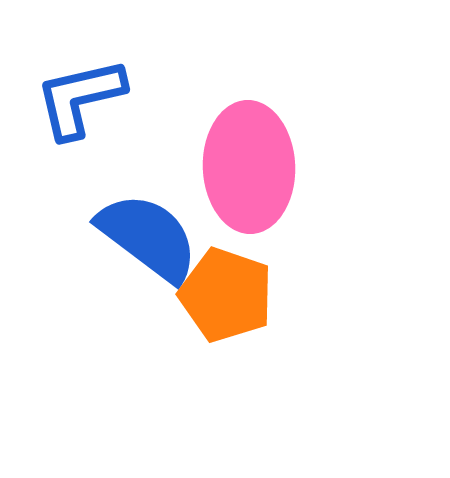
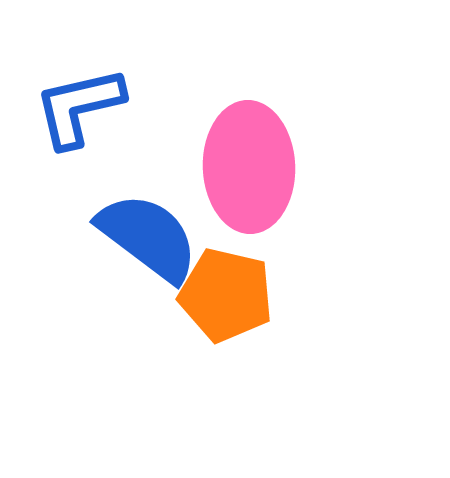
blue L-shape: moved 1 px left, 9 px down
orange pentagon: rotated 6 degrees counterclockwise
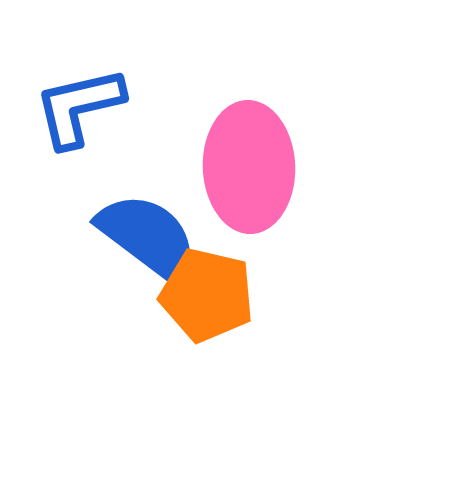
orange pentagon: moved 19 px left
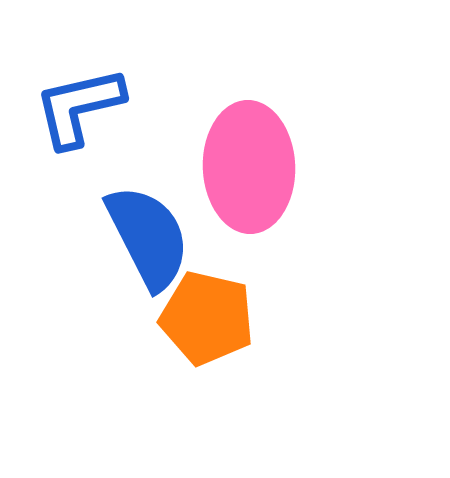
blue semicircle: rotated 26 degrees clockwise
orange pentagon: moved 23 px down
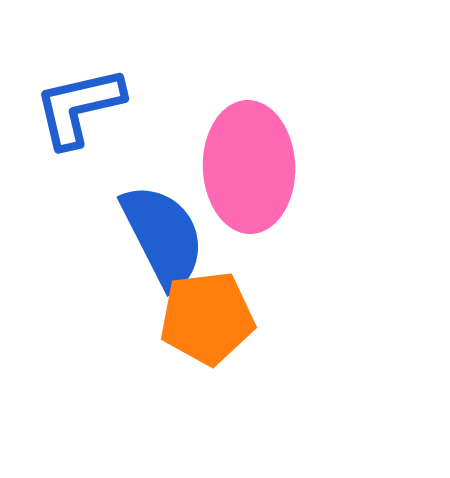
blue semicircle: moved 15 px right, 1 px up
orange pentagon: rotated 20 degrees counterclockwise
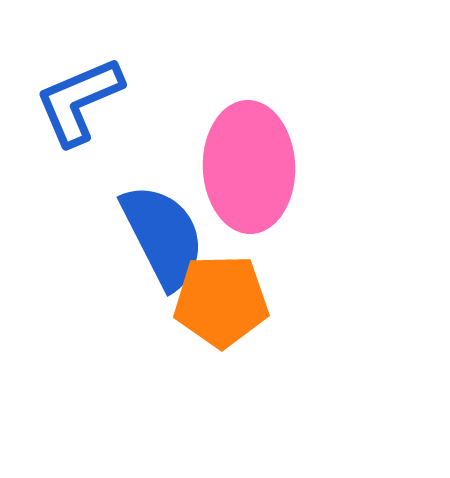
blue L-shape: moved 6 px up; rotated 10 degrees counterclockwise
orange pentagon: moved 14 px right, 17 px up; rotated 6 degrees clockwise
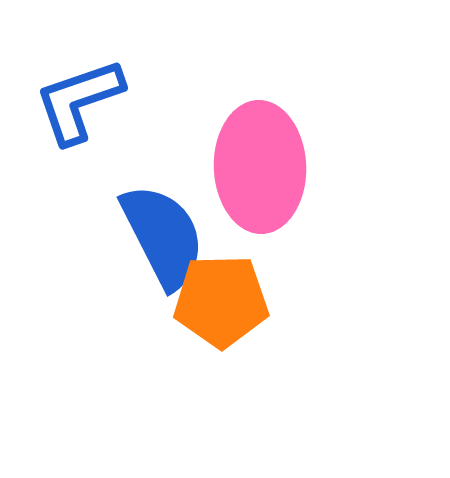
blue L-shape: rotated 4 degrees clockwise
pink ellipse: moved 11 px right
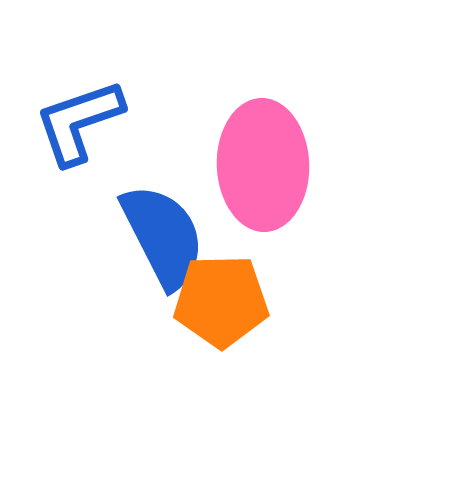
blue L-shape: moved 21 px down
pink ellipse: moved 3 px right, 2 px up
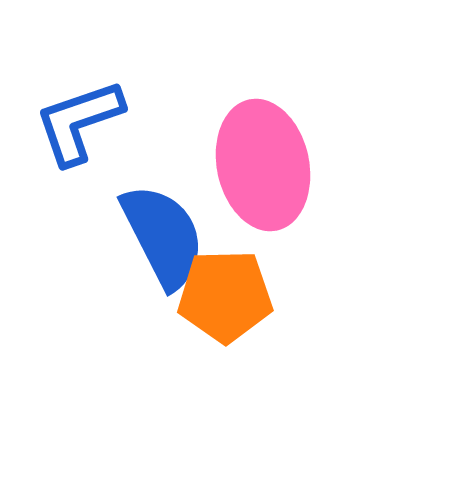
pink ellipse: rotated 10 degrees counterclockwise
orange pentagon: moved 4 px right, 5 px up
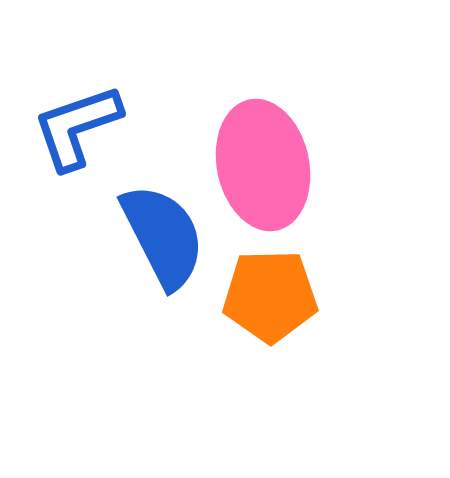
blue L-shape: moved 2 px left, 5 px down
orange pentagon: moved 45 px right
